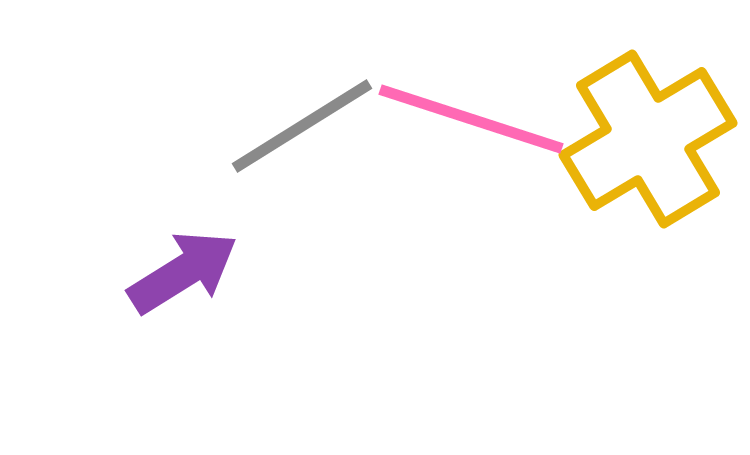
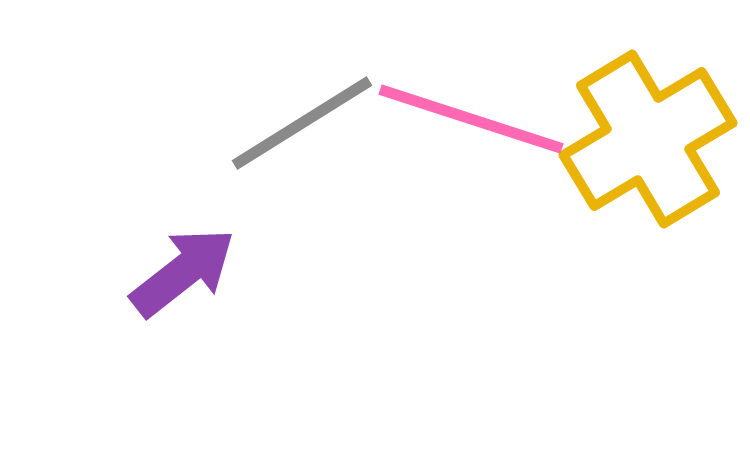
gray line: moved 3 px up
purple arrow: rotated 6 degrees counterclockwise
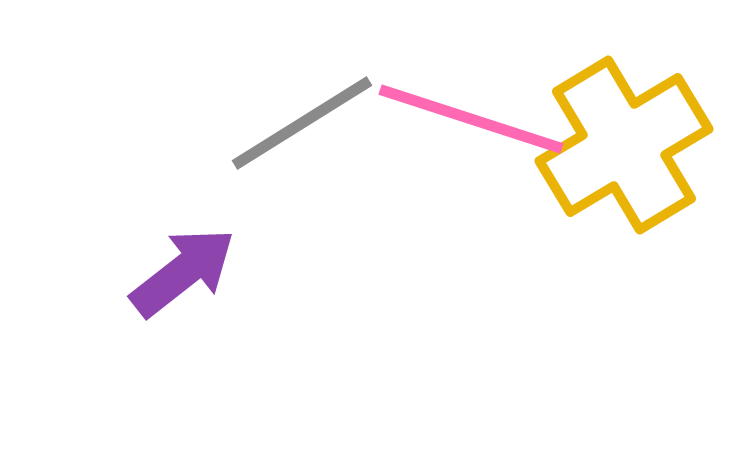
yellow cross: moved 24 px left, 6 px down
